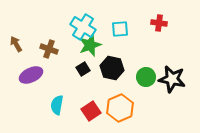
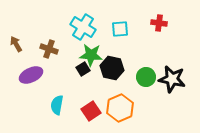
green star: moved 1 px right, 10 px down; rotated 25 degrees clockwise
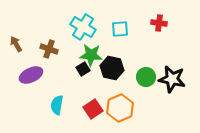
red square: moved 2 px right, 2 px up
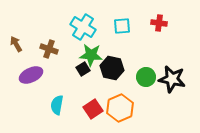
cyan square: moved 2 px right, 3 px up
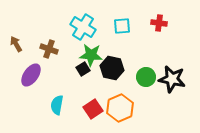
purple ellipse: rotated 30 degrees counterclockwise
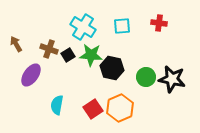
black square: moved 15 px left, 14 px up
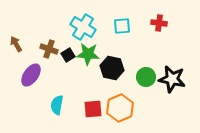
green star: moved 3 px left, 1 px up
red square: rotated 30 degrees clockwise
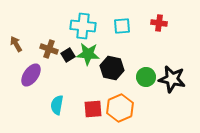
cyan cross: moved 1 px up; rotated 25 degrees counterclockwise
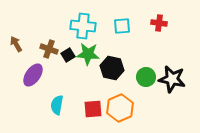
purple ellipse: moved 2 px right
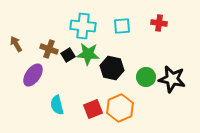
cyan semicircle: rotated 24 degrees counterclockwise
red square: rotated 18 degrees counterclockwise
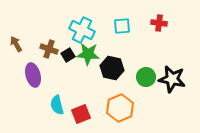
cyan cross: moved 1 px left, 4 px down; rotated 20 degrees clockwise
purple ellipse: rotated 50 degrees counterclockwise
red square: moved 12 px left, 5 px down
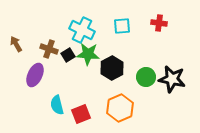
black hexagon: rotated 20 degrees clockwise
purple ellipse: moved 2 px right; rotated 40 degrees clockwise
